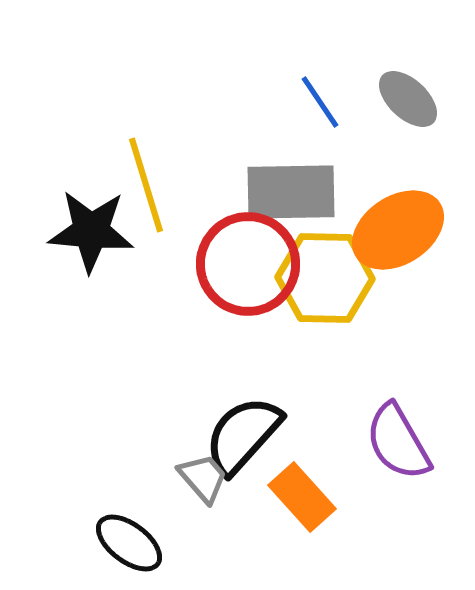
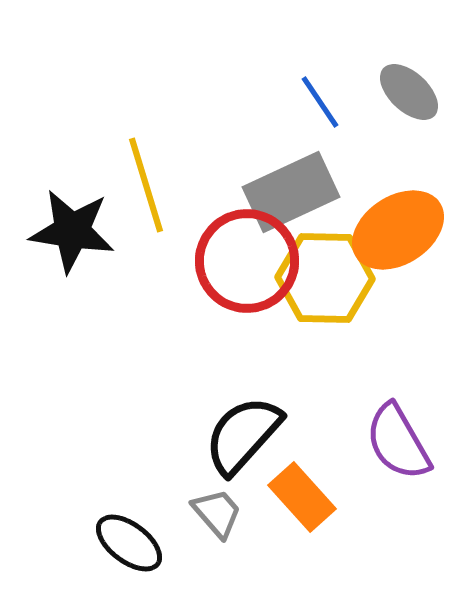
gray ellipse: moved 1 px right, 7 px up
gray rectangle: rotated 24 degrees counterclockwise
black star: moved 19 px left; rotated 4 degrees clockwise
red circle: moved 1 px left, 3 px up
gray trapezoid: moved 14 px right, 35 px down
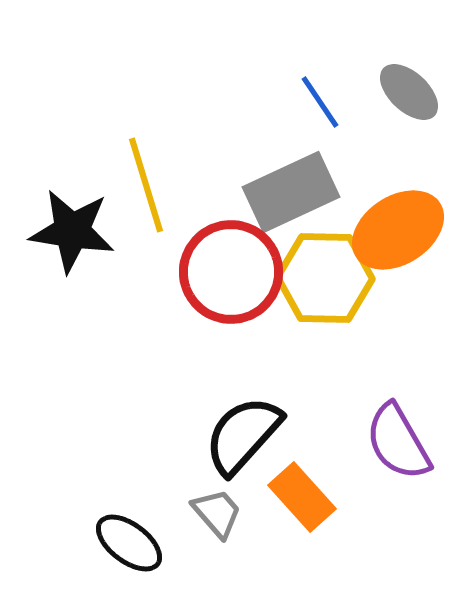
red circle: moved 16 px left, 11 px down
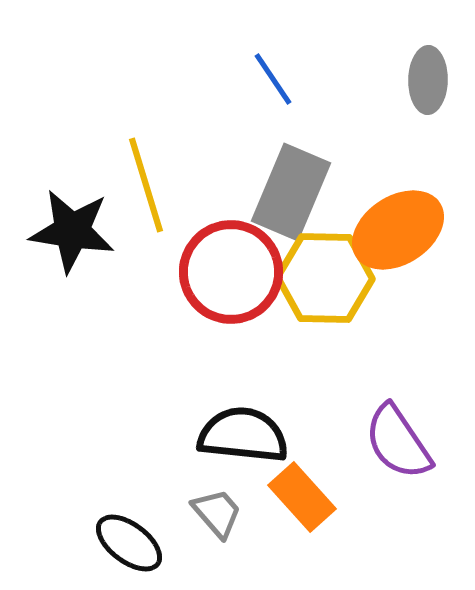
gray ellipse: moved 19 px right, 12 px up; rotated 48 degrees clockwise
blue line: moved 47 px left, 23 px up
gray rectangle: rotated 42 degrees counterclockwise
black semicircle: rotated 54 degrees clockwise
purple semicircle: rotated 4 degrees counterclockwise
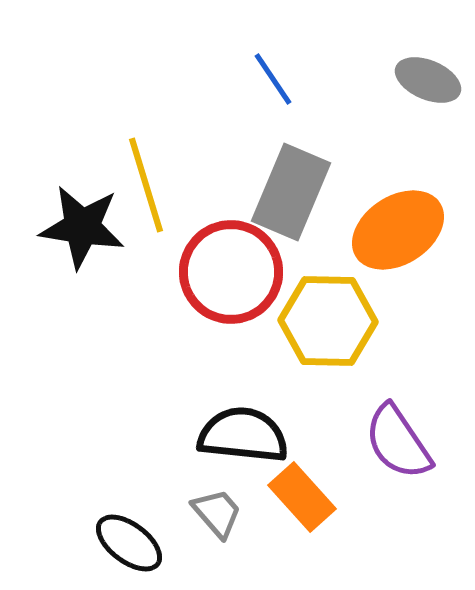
gray ellipse: rotated 68 degrees counterclockwise
black star: moved 10 px right, 4 px up
yellow hexagon: moved 3 px right, 43 px down
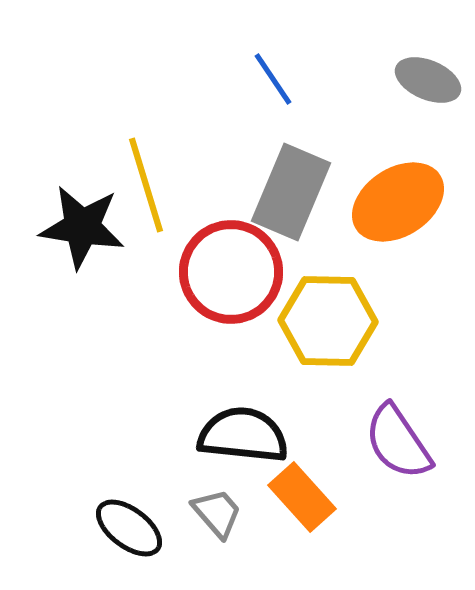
orange ellipse: moved 28 px up
black ellipse: moved 15 px up
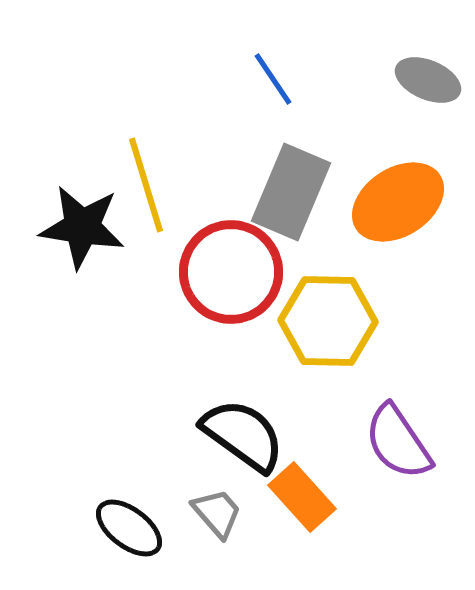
black semicircle: rotated 30 degrees clockwise
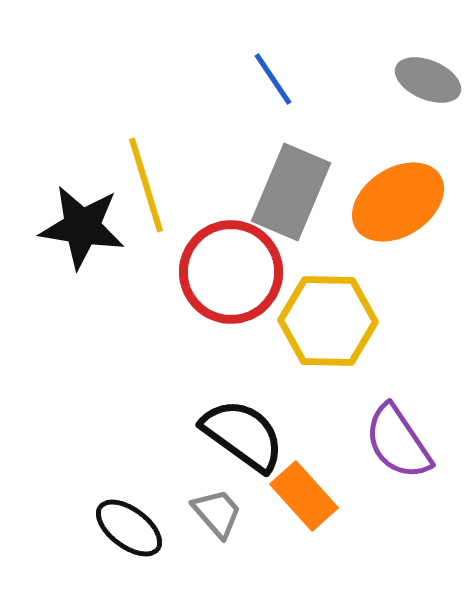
orange rectangle: moved 2 px right, 1 px up
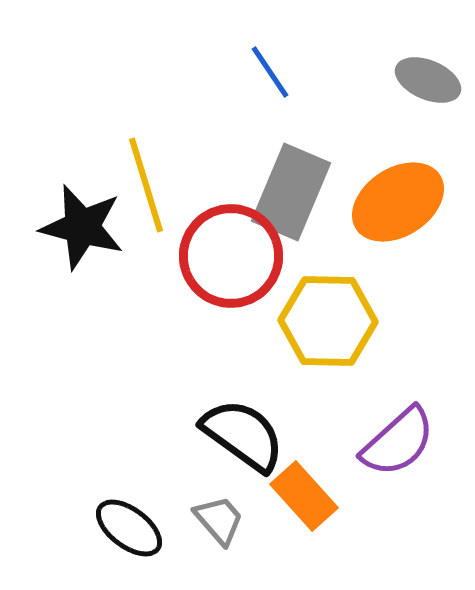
blue line: moved 3 px left, 7 px up
black star: rotated 6 degrees clockwise
red circle: moved 16 px up
purple semicircle: rotated 98 degrees counterclockwise
gray trapezoid: moved 2 px right, 7 px down
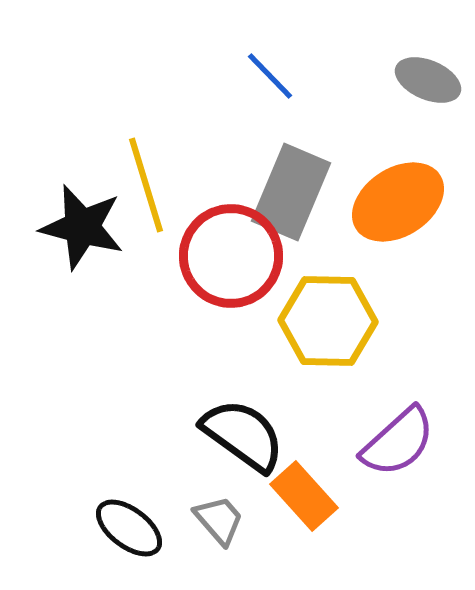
blue line: moved 4 px down; rotated 10 degrees counterclockwise
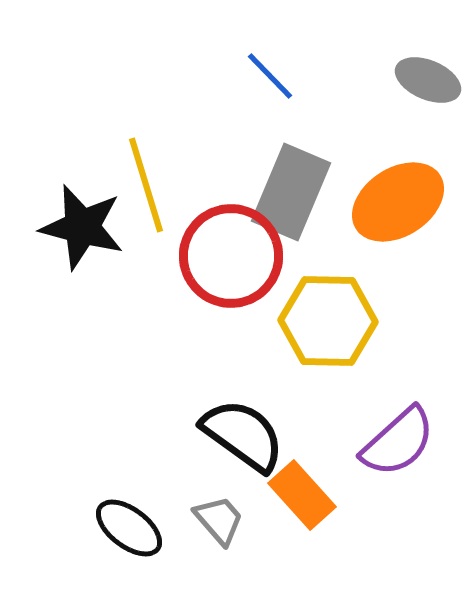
orange rectangle: moved 2 px left, 1 px up
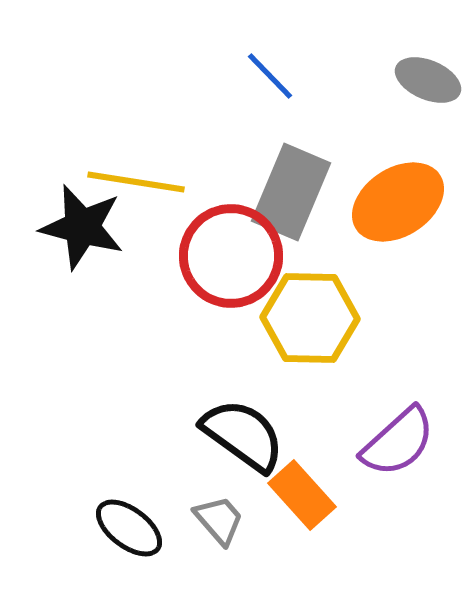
yellow line: moved 10 px left, 3 px up; rotated 64 degrees counterclockwise
yellow hexagon: moved 18 px left, 3 px up
